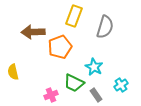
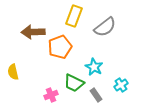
gray semicircle: rotated 35 degrees clockwise
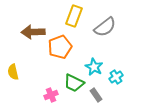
cyan cross: moved 5 px left, 8 px up
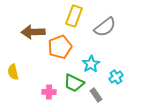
cyan star: moved 3 px left, 3 px up; rotated 12 degrees clockwise
pink cross: moved 2 px left, 3 px up; rotated 24 degrees clockwise
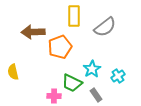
yellow rectangle: rotated 20 degrees counterclockwise
cyan star: moved 1 px right, 5 px down
cyan cross: moved 2 px right, 1 px up
green trapezoid: moved 2 px left
pink cross: moved 5 px right, 4 px down
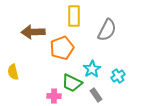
gray semicircle: moved 2 px right, 3 px down; rotated 25 degrees counterclockwise
orange pentagon: moved 2 px right, 1 px down
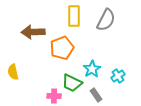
gray semicircle: moved 1 px left, 10 px up
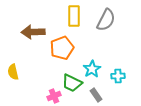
cyan cross: rotated 32 degrees clockwise
pink cross: rotated 24 degrees counterclockwise
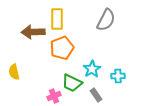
yellow rectangle: moved 17 px left, 3 px down
yellow semicircle: moved 1 px right
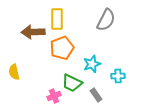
cyan star: moved 5 px up; rotated 12 degrees clockwise
